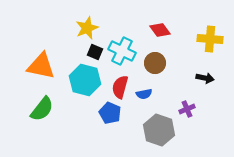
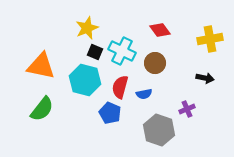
yellow cross: rotated 15 degrees counterclockwise
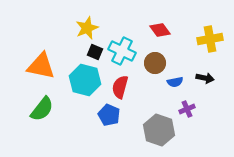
blue semicircle: moved 31 px right, 12 px up
blue pentagon: moved 1 px left, 2 px down
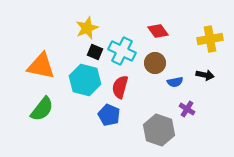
red diamond: moved 2 px left, 1 px down
black arrow: moved 3 px up
purple cross: rotated 35 degrees counterclockwise
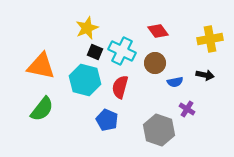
blue pentagon: moved 2 px left, 5 px down
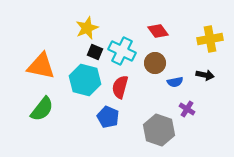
blue pentagon: moved 1 px right, 3 px up
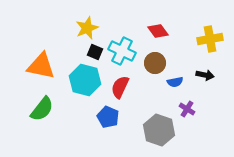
red semicircle: rotated 10 degrees clockwise
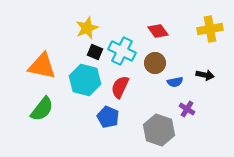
yellow cross: moved 10 px up
orange triangle: moved 1 px right
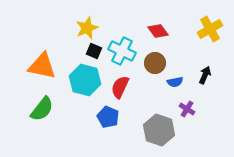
yellow cross: rotated 20 degrees counterclockwise
black square: moved 1 px left, 1 px up
black arrow: rotated 78 degrees counterclockwise
